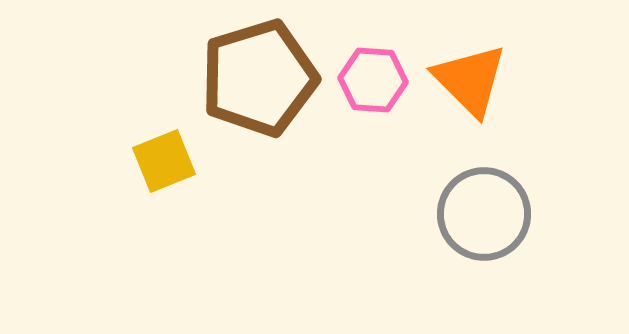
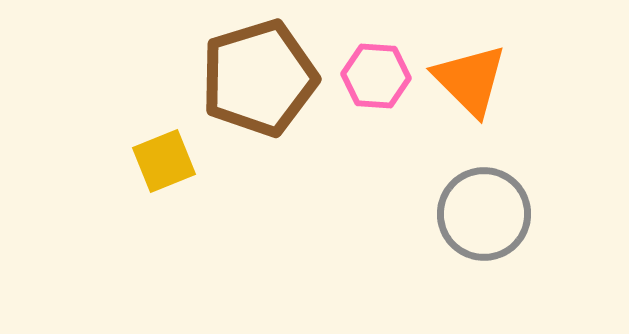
pink hexagon: moved 3 px right, 4 px up
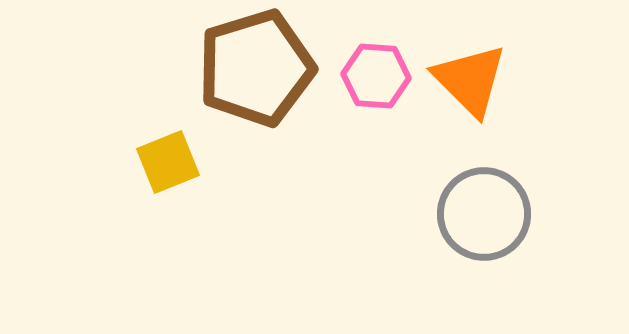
brown pentagon: moved 3 px left, 10 px up
yellow square: moved 4 px right, 1 px down
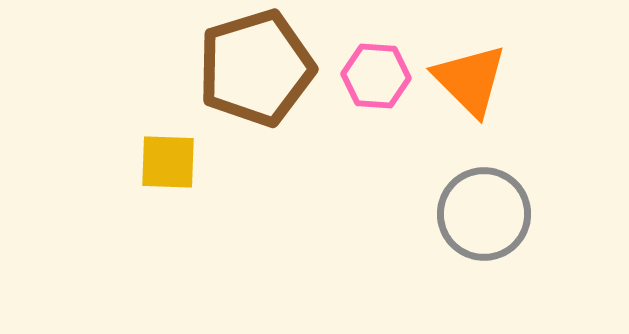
yellow square: rotated 24 degrees clockwise
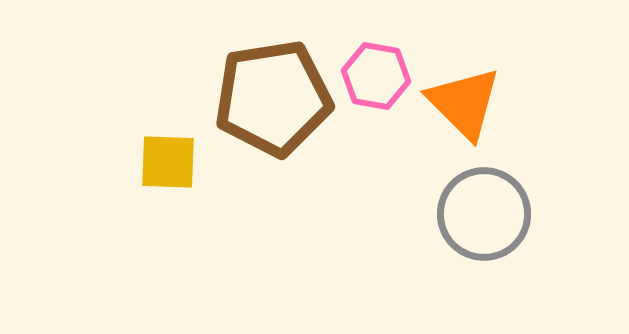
brown pentagon: moved 17 px right, 30 px down; rotated 8 degrees clockwise
pink hexagon: rotated 6 degrees clockwise
orange triangle: moved 6 px left, 23 px down
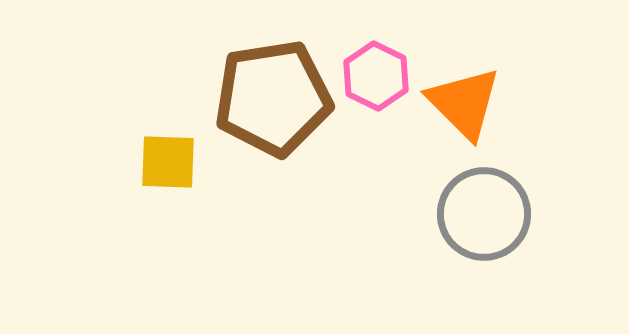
pink hexagon: rotated 16 degrees clockwise
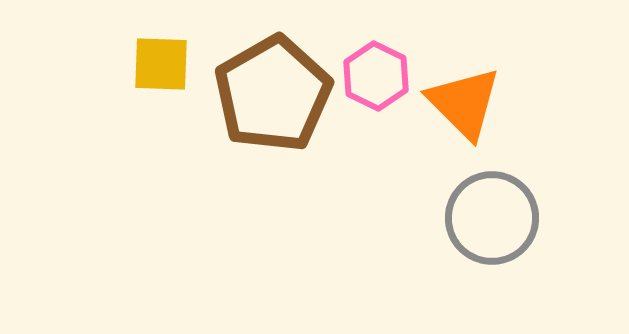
brown pentagon: moved 4 px up; rotated 21 degrees counterclockwise
yellow square: moved 7 px left, 98 px up
gray circle: moved 8 px right, 4 px down
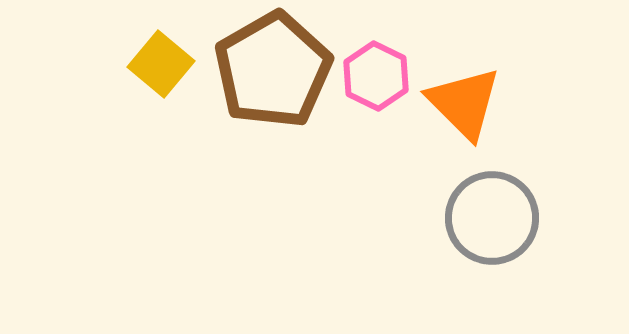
yellow square: rotated 38 degrees clockwise
brown pentagon: moved 24 px up
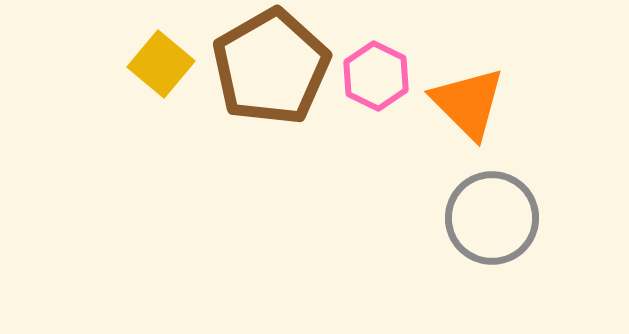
brown pentagon: moved 2 px left, 3 px up
orange triangle: moved 4 px right
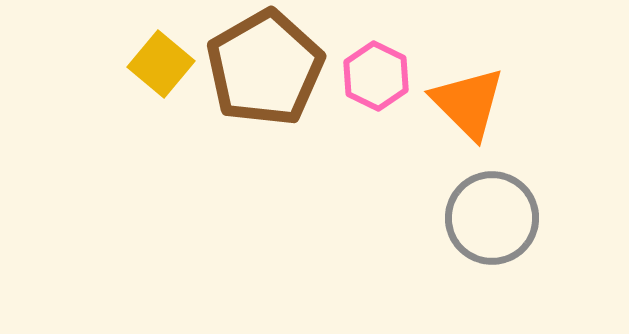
brown pentagon: moved 6 px left, 1 px down
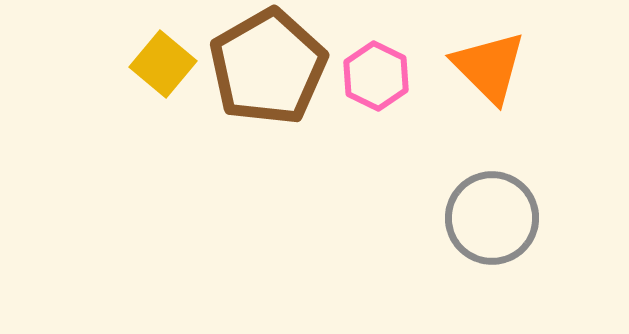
yellow square: moved 2 px right
brown pentagon: moved 3 px right, 1 px up
orange triangle: moved 21 px right, 36 px up
